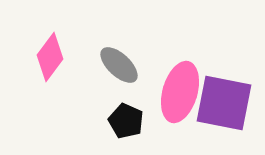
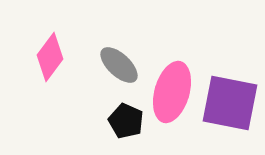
pink ellipse: moved 8 px left
purple square: moved 6 px right
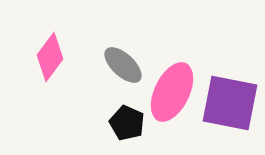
gray ellipse: moved 4 px right
pink ellipse: rotated 10 degrees clockwise
black pentagon: moved 1 px right, 2 px down
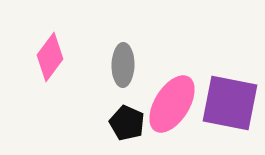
gray ellipse: rotated 48 degrees clockwise
pink ellipse: moved 12 px down; rotated 6 degrees clockwise
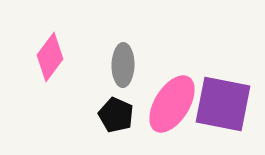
purple square: moved 7 px left, 1 px down
black pentagon: moved 11 px left, 8 px up
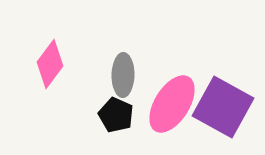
pink diamond: moved 7 px down
gray ellipse: moved 10 px down
purple square: moved 3 px down; rotated 18 degrees clockwise
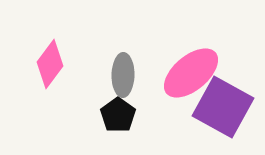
pink ellipse: moved 19 px right, 31 px up; rotated 18 degrees clockwise
black pentagon: moved 2 px right; rotated 12 degrees clockwise
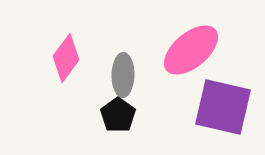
pink diamond: moved 16 px right, 6 px up
pink ellipse: moved 23 px up
purple square: rotated 16 degrees counterclockwise
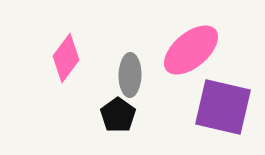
gray ellipse: moved 7 px right
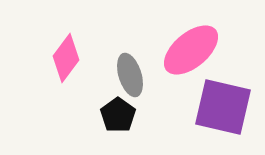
gray ellipse: rotated 18 degrees counterclockwise
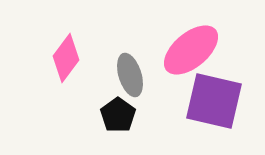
purple square: moved 9 px left, 6 px up
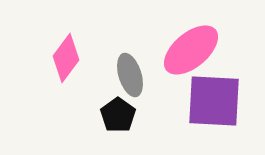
purple square: rotated 10 degrees counterclockwise
